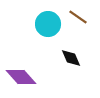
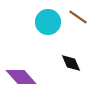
cyan circle: moved 2 px up
black diamond: moved 5 px down
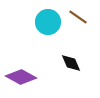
purple diamond: rotated 20 degrees counterclockwise
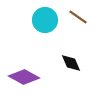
cyan circle: moved 3 px left, 2 px up
purple diamond: moved 3 px right
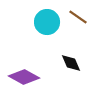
cyan circle: moved 2 px right, 2 px down
